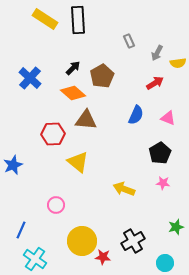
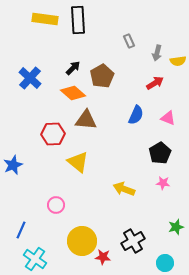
yellow rectangle: rotated 25 degrees counterclockwise
gray arrow: rotated 14 degrees counterclockwise
yellow semicircle: moved 2 px up
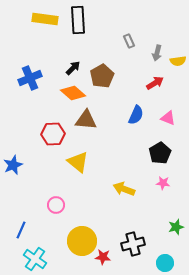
blue cross: rotated 25 degrees clockwise
black cross: moved 3 px down; rotated 15 degrees clockwise
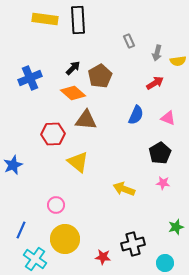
brown pentagon: moved 2 px left
yellow circle: moved 17 px left, 2 px up
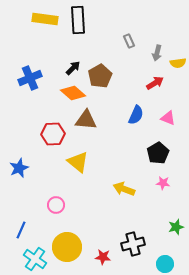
yellow semicircle: moved 2 px down
black pentagon: moved 2 px left
blue star: moved 6 px right, 3 px down
yellow circle: moved 2 px right, 8 px down
cyan circle: moved 1 px down
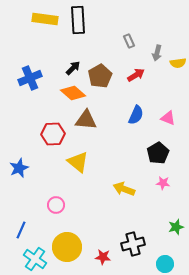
red arrow: moved 19 px left, 8 px up
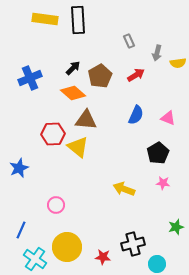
yellow triangle: moved 15 px up
cyan circle: moved 8 px left
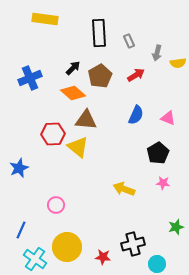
black rectangle: moved 21 px right, 13 px down
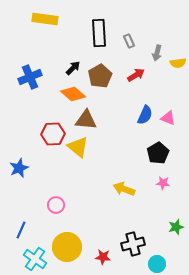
blue cross: moved 1 px up
orange diamond: moved 1 px down
blue semicircle: moved 9 px right
